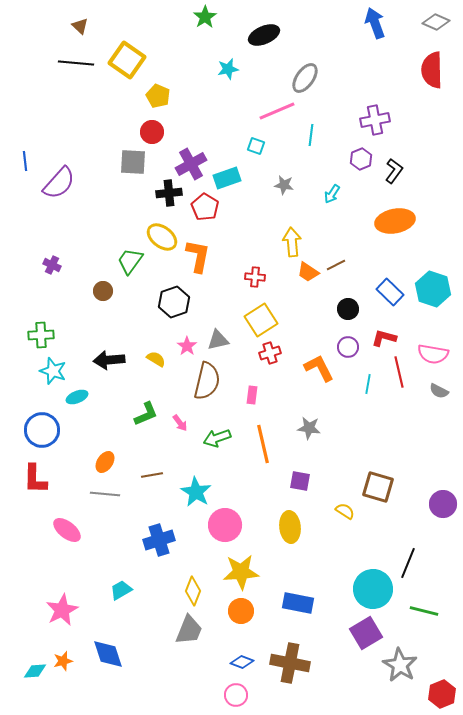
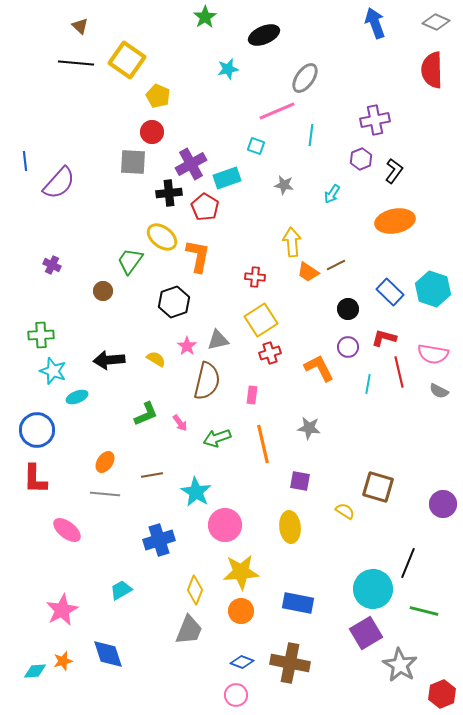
blue circle at (42, 430): moved 5 px left
yellow diamond at (193, 591): moved 2 px right, 1 px up
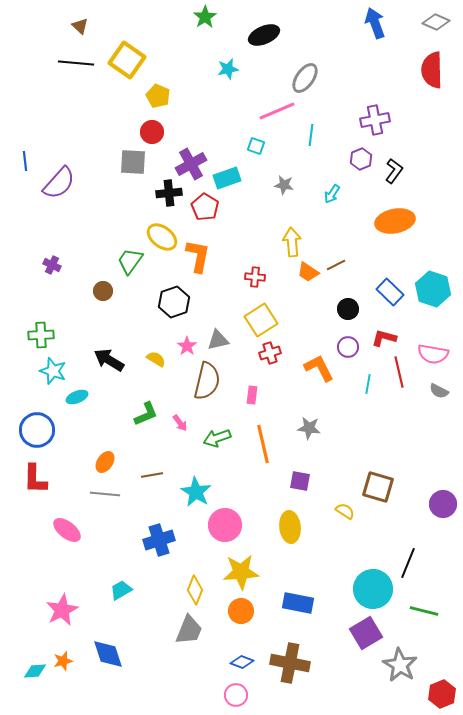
black arrow at (109, 360): rotated 36 degrees clockwise
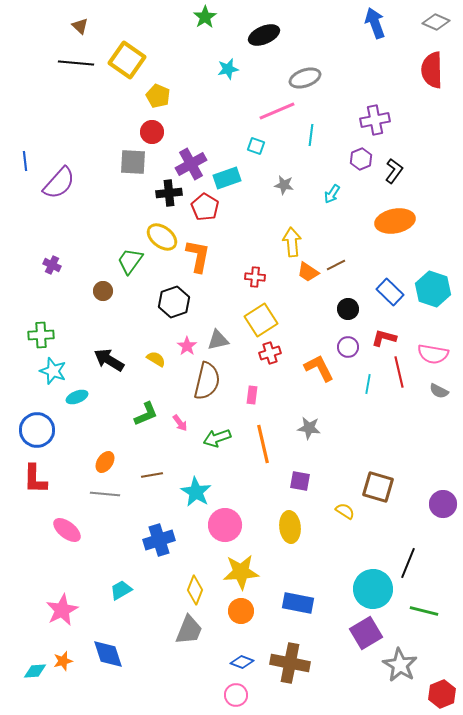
gray ellipse at (305, 78): rotated 36 degrees clockwise
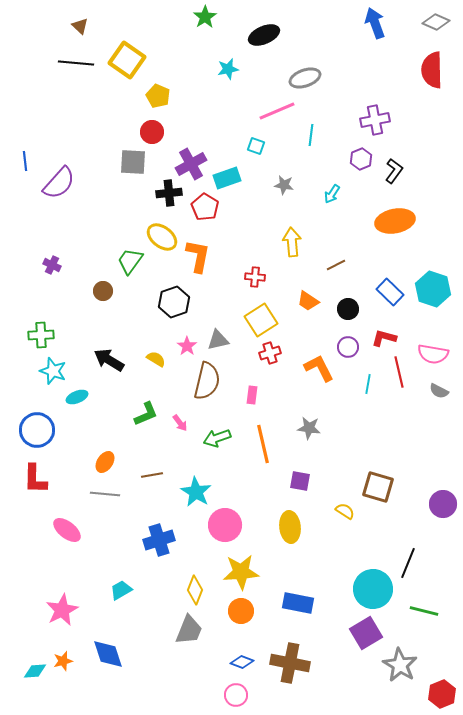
orange trapezoid at (308, 272): moved 29 px down
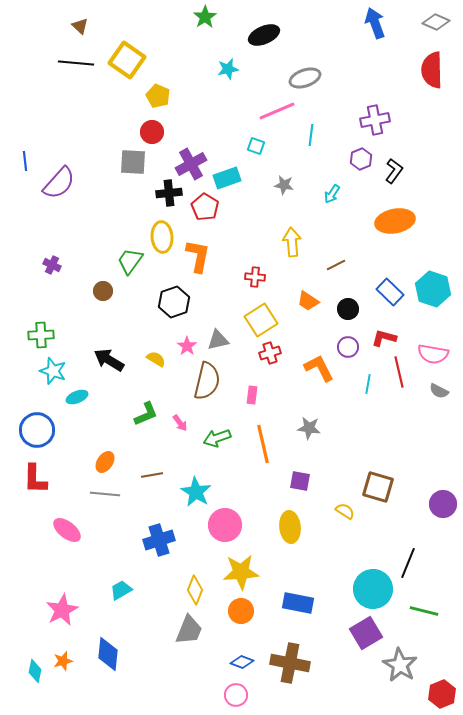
yellow ellipse at (162, 237): rotated 48 degrees clockwise
blue diamond at (108, 654): rotated 24 degrees clockwise
cyan diamond at (35, 671): rotated 75 degrees counterclockwise
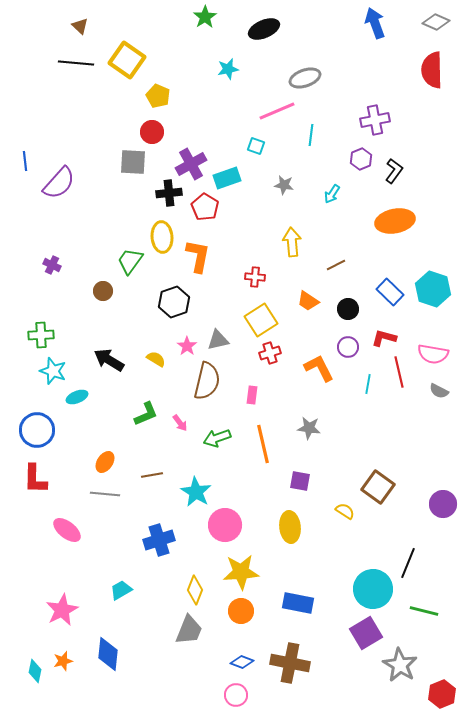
black ellipse at (264, 35): moved 6 px up
brown square at (378, 487): rotated 20 degrees clockwise
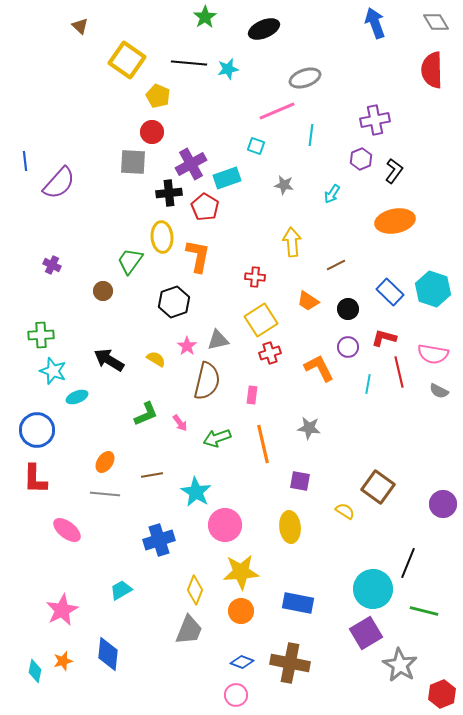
gray diamond at (436, 22): rotated 36 degrees clockwise
black line at (76, 63): moved 113 px right
